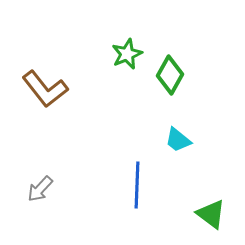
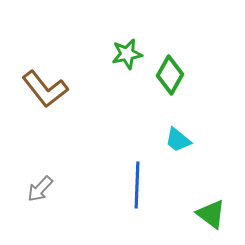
green star: rotated 12 degrees clockwise
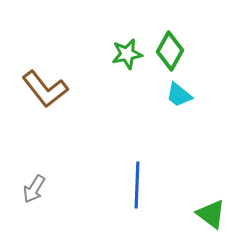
green diamond: moved 24 px up
cyan trapezoid: moved 1 px right, 45 px up
gray arrow: moved 6 px left; rotated 12 degrees counterclockwise
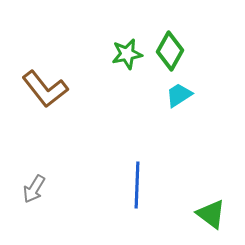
cyan trapezoid: rotated 108 degrees clockwise
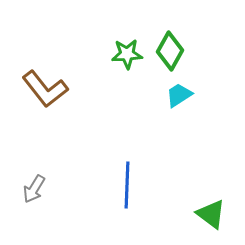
green star: rotated 8 degrees clockwise
blue line: moved 10 px left
